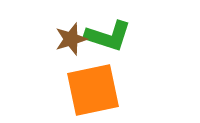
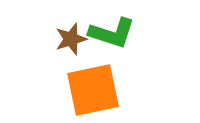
green L-shape: moved 4 px right, 3 px up
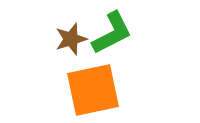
green L-shape: rotated 45 degrees counterclockwise
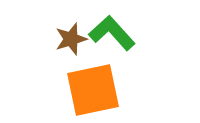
green L-shape: rotated 105 degrees counterclockwise
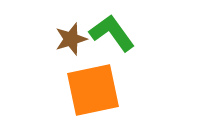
green L-shape: rotated 6 degrees clockwise
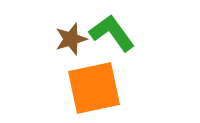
orange square: moved 1 px right, 2 px up
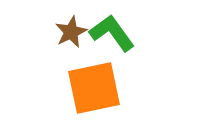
brown star: moved 7 px up; rotated 8 degrees counterclockwise
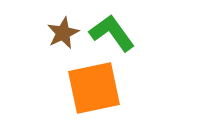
brown star: moved 8 px left, 1 px down
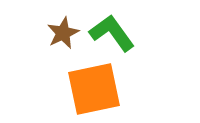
orange square: moved 1 px down
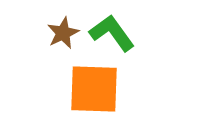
orange square: rotated 14 degrees clockwise
